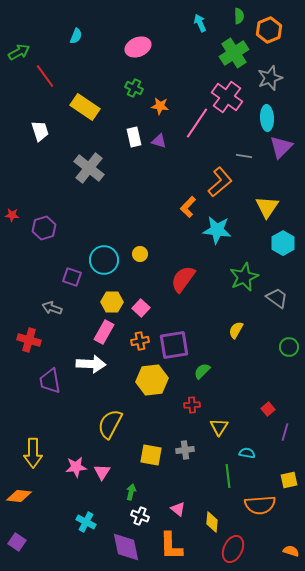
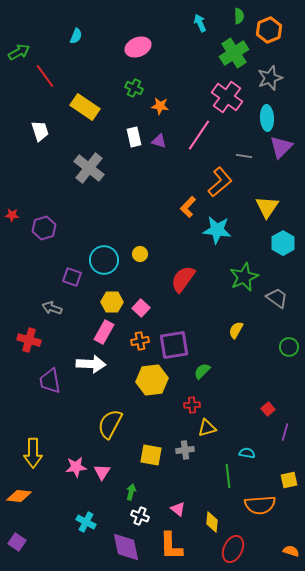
pink line at (197, 123): moved 2 px right, 12 px down
yellow triangle at (219, 427): moved 12 px left, 1 px down; rotated 42 degrees clockwise
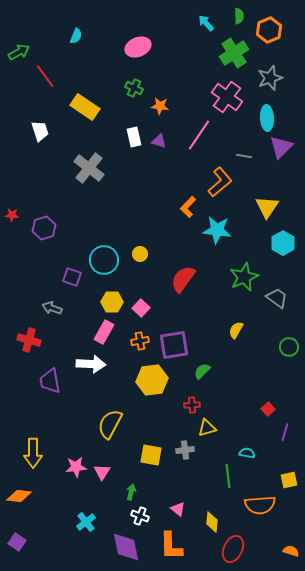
cyan arrow at (200, 23): moved 6 px right; rotated 18 degrees counterclockwise
cyan cross at (86, 522): rotated 24 degrees clockwise
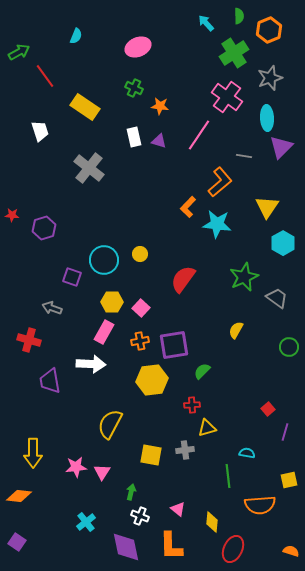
cyan star at (217, 230): moved 6 px up
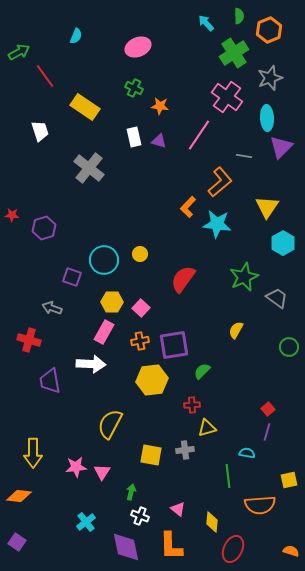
purple line at (285, 432): moved 18 px left
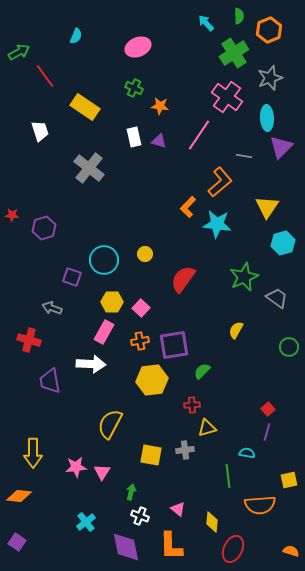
cyan hexagon at (283, 243): rotated 15 degrees clockwise
yellow circle at (140, 254): moved 5 px right
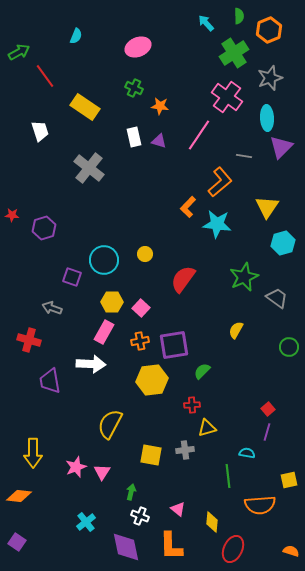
pink star at (76, 467): rotated 15 degrees counterclockwise
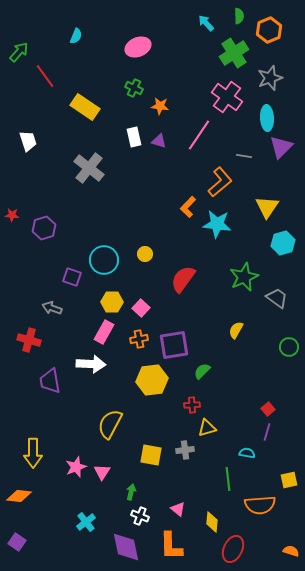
green arrow at (19, 52): rotated 20 degrees counterclockwise
white trapezoid at (40, 131): moved 12 px left, 10 px down
orange cross at (140, 341): moved 1 px left, 2 px up
green line at (228, 476): moved 3 px down
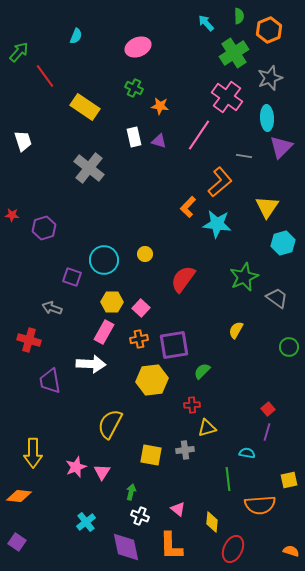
white trapezoid at (28, 141): moved 5 px left
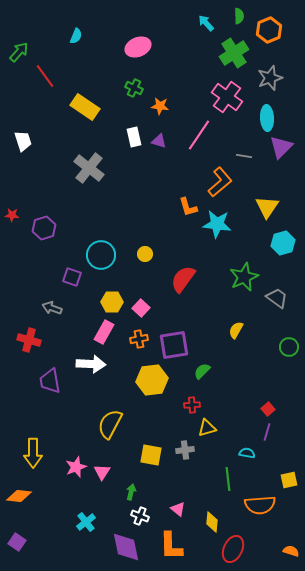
orange L-shape at (188, 207): rotated 60 degrees counterclockwise
cyan circle at (104, 260): moved 3 px left, 5 px up
